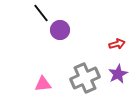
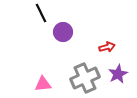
black line: rotated 12 degrees clockwise
purple circle: moved 3 px right, 2 px down
red arrow: moved 10 px left, 3 px down
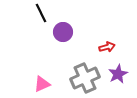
pink triangle: moved 1 px left; rotated 18 degrees counterclockwise
